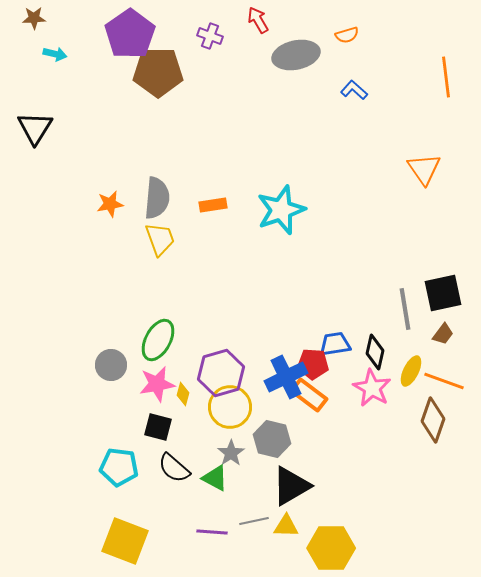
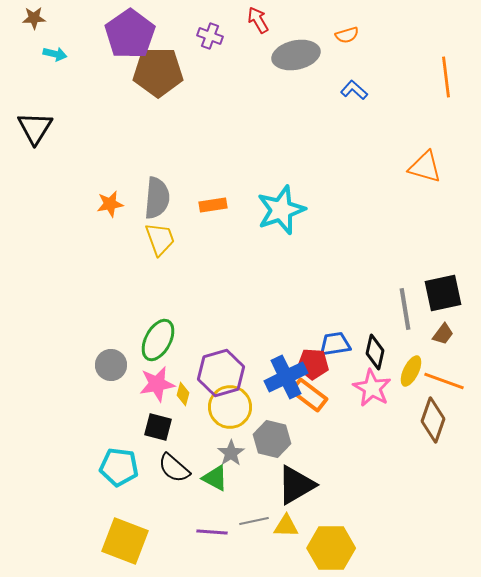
orange triangle at (424, 169): moved 1 px right, 2 px up; rotated 39 degrees counterclockwise
black triangle at (291, 486): moved 5 px right, 1 px up
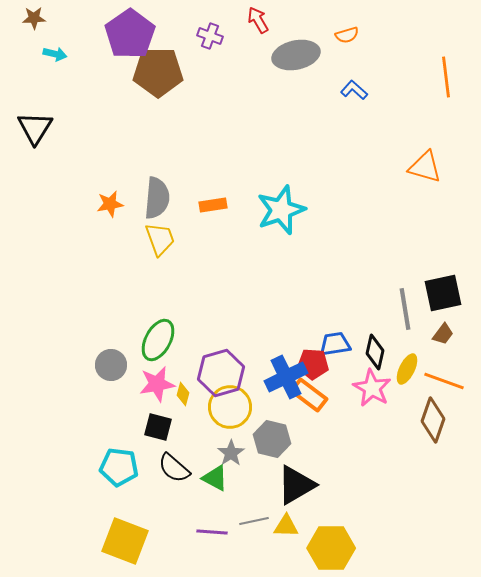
yellow ellipse at (411, 371): moved 4 px left, 2 px up
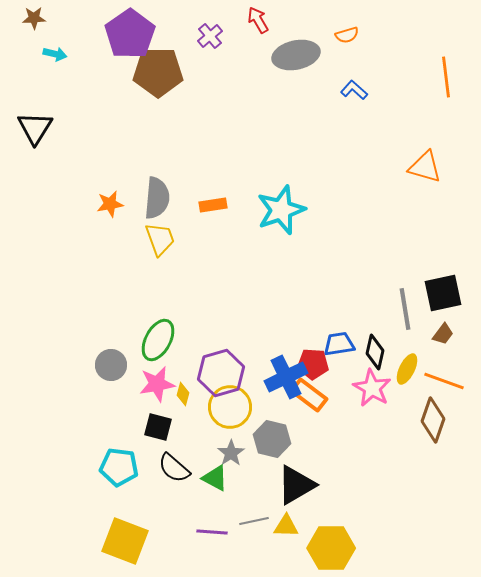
purple cross at (210, 36): rotated 30 degrees clockwise
blue trapezoid at (335, 344): moved 4 px right
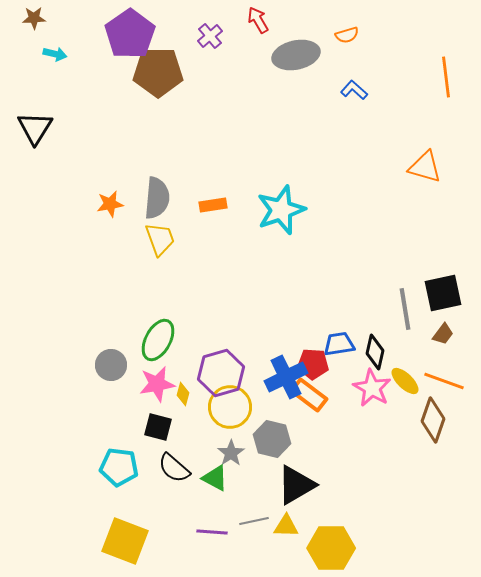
yellow ellipse at (407, 369): moved 2 px left, 12 px down; rotated 72 degrees counterclockwise
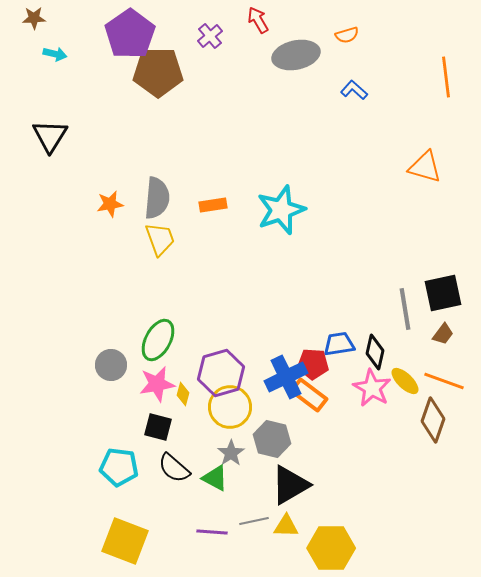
black triangle at (35, 128): moved 15 px right, 8 px down
black triangle at (296, 485): moved 6 px left
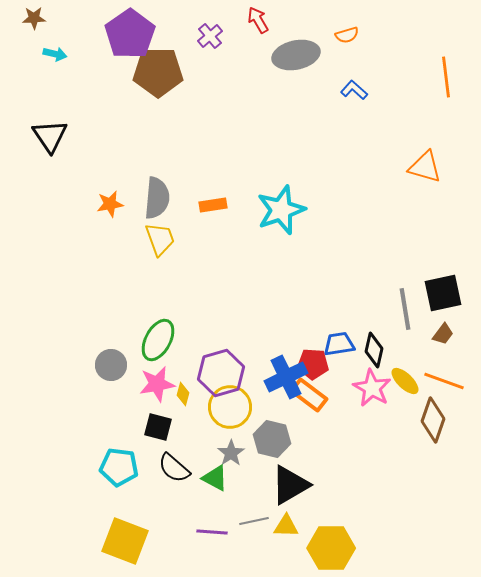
black triangle at (50, 136): rotated 6 degrees counterclockwise
black diamond at (375, 352): moved 1 px left, 2 px up
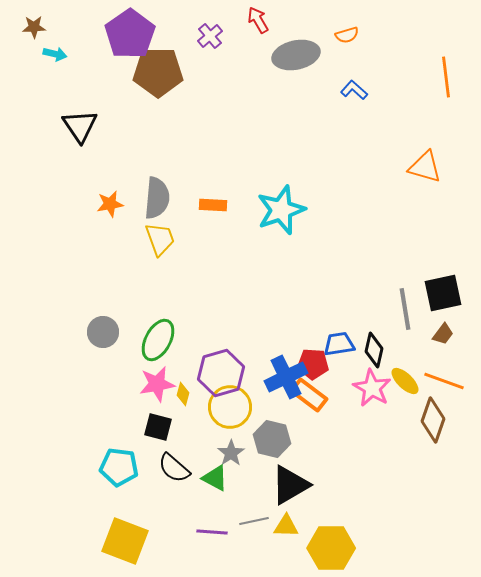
brown star at (34, 18): moved 9 px down
black triangle at (50, 136): moved 30 px right, 10 px up
orange rectangle at (213, 205): rotated 12 degrees clockwise
gray circle at (111, 365): moved 8 px left, 33 px up
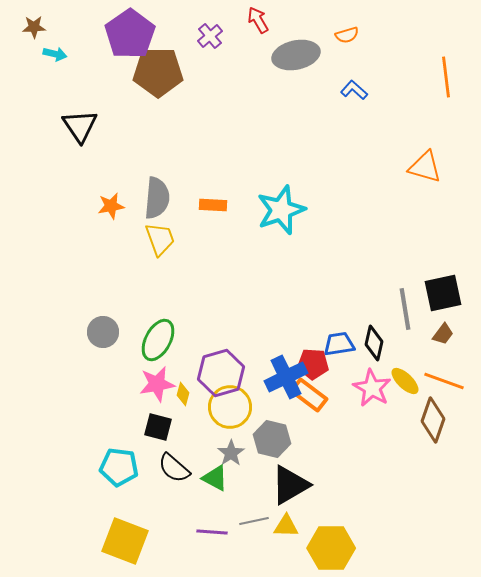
orange star at (110, 204): moved 1 px right, 2 px down
black diamond at (374, 350): moved 7 px up
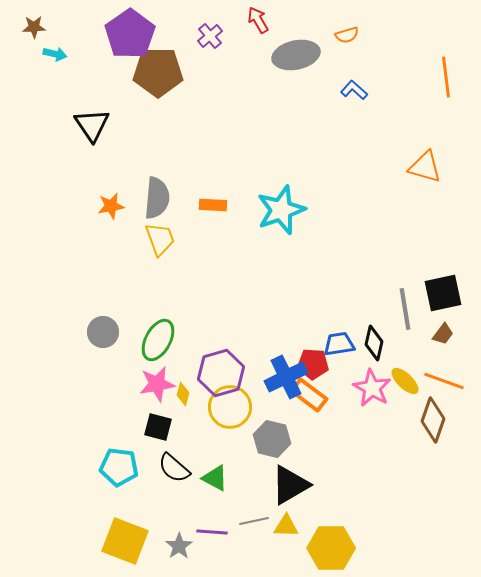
black triangle at (80, 126): moved 12 px right, 1 px up
gray star at (231, 453): moved 52 px left, 93 px down
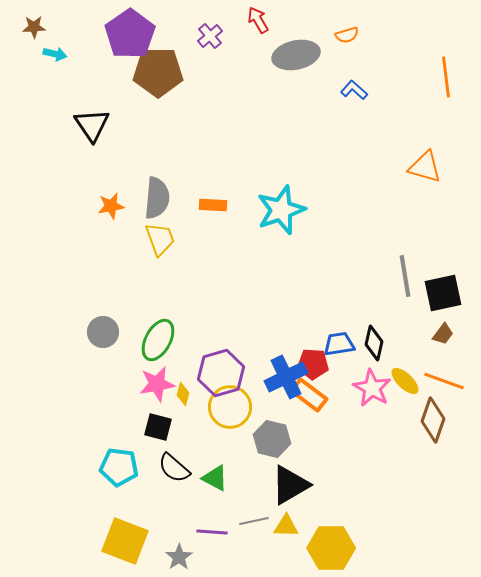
gray line at (405, 309): moved 33 px up
gray star at (179, 546): moved 11 px down
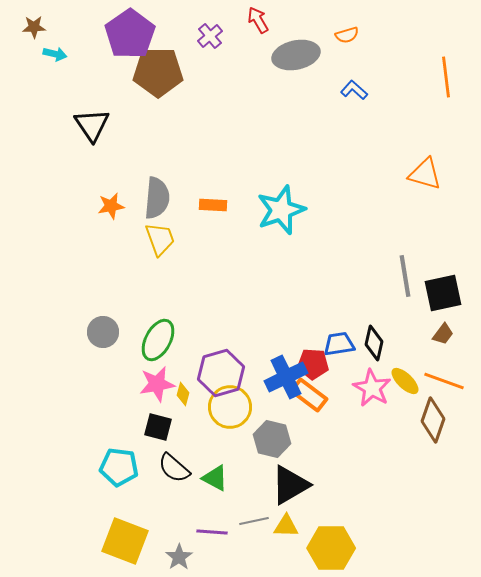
orange triangle at (425, 167): moved 7 px down
